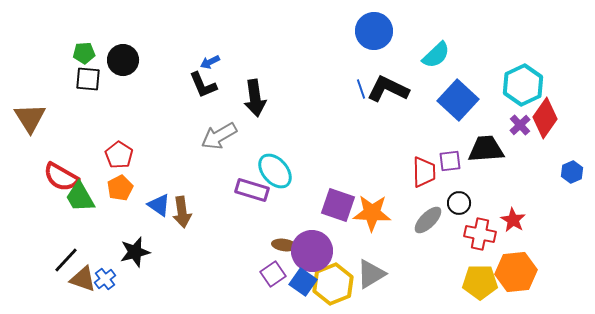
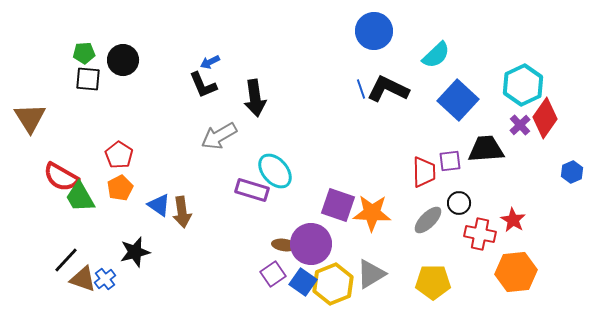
purple circle at (312, 251): moved 1 px left, 7 px up
yellow pentagon at (480, 282): moved 47 px left
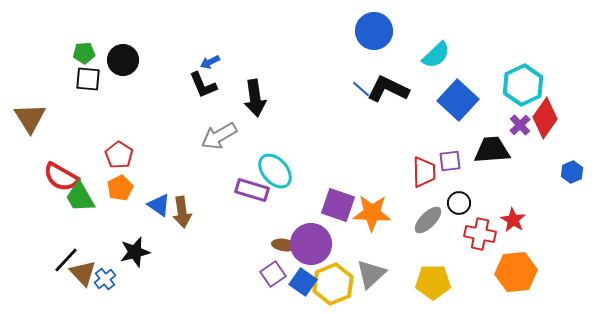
blue line at (361, 89): rotated 30 degrees counterclockwise
black trapezoid at (486, 149): moved 6 px right, 1 px down
gray triangle at (371, 274): rotated 12 degrees counterclockwise
brown triangle at (83, 279): moved 6 px up; rotated 28 degrees clockwise
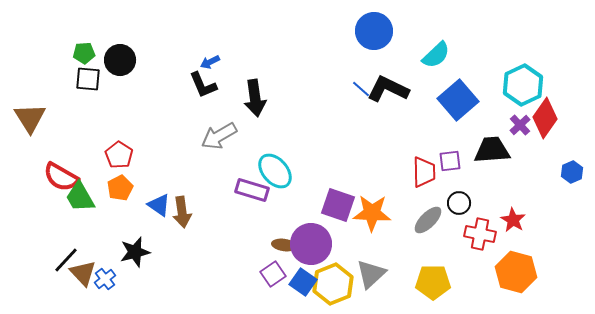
black circle at (123, 60): moved 3 px left
blue square at (458, 100): rotated 6 degrees clockwise
orange hexagon at (516, 272): rotated 21 degrees clockwise
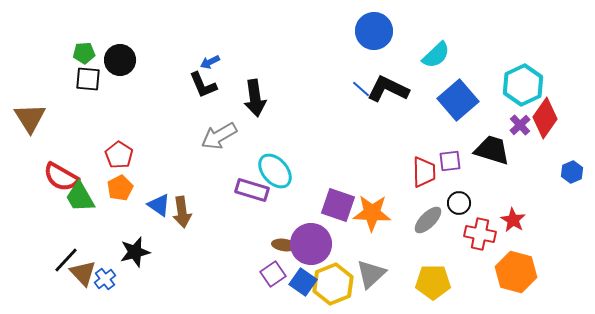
black trapezoid at (492, 150): rotated 21 degrees clockwise
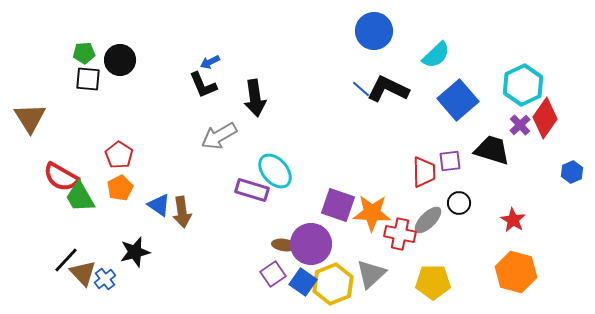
red cross at (480, 234): moved 80 px left
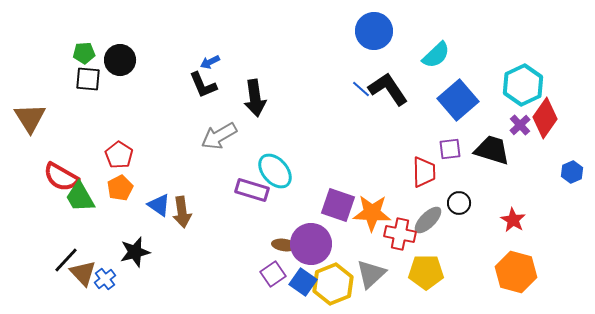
black L-shape at (388, 89): rotated 30 degrees clockwise
purple square at (450, 161): moved 12 px up
yellow pentagon at (433, 282): moved 7 px left, 10 px up
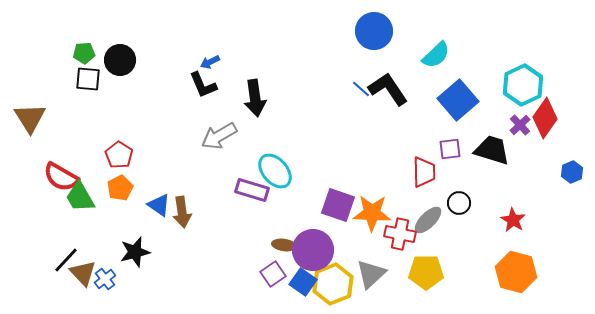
purple circle at (311, 244): moved 2 px right, 6 px down
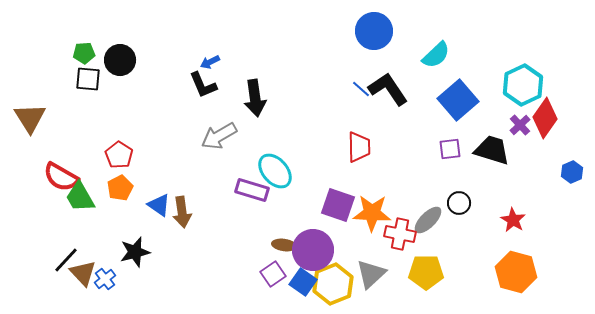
red trapezoid at (424, 172): moved 65 px left, 25 px up
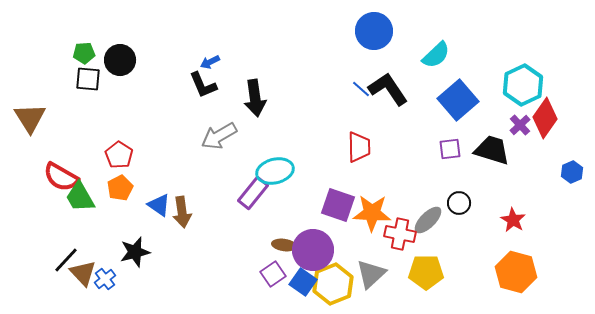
cyan ellipse at (275, 171): rotated 63 degrees counterclockwise
purple rectangle at (252, 190): moved 1 px right, 3 px down; rotated 68 degrees counterclockwise
